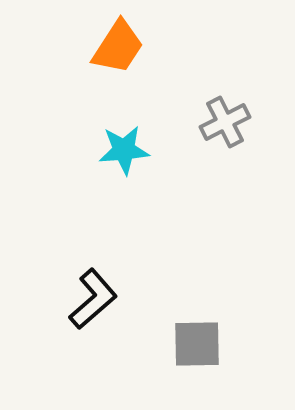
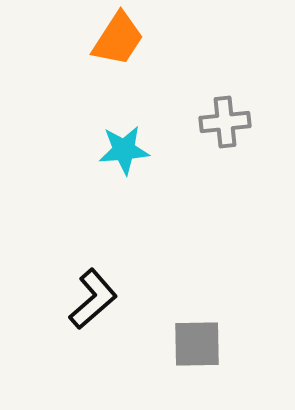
orange trapezoid: moved 8 px up
gray cross: rotated 21 degrees clockwise
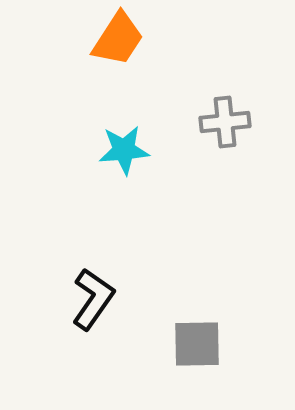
black L-shape: rotated 14 degrees counterclockwise
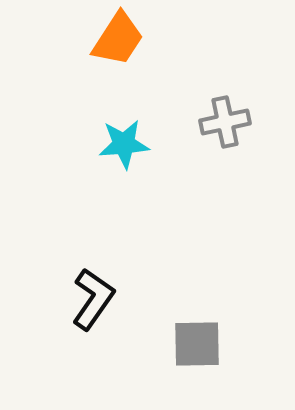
gray cross: rotated 6 degrees counterclockwise
cyan star: moved 6 px up
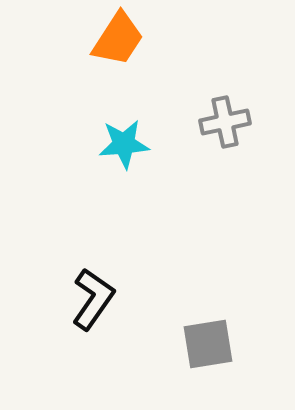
gray square: moved 11 px right; rotated 8 degrees counterclockwise
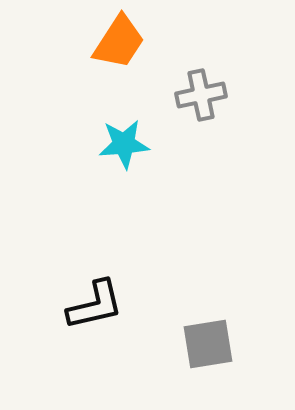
orange trapezoid: moved 1 px right, 3 px down
gray cross: moved 24 px left, 27 px up
black L-shape: moved 2 px right, 6 px down; rotated 42 degrees clockwise
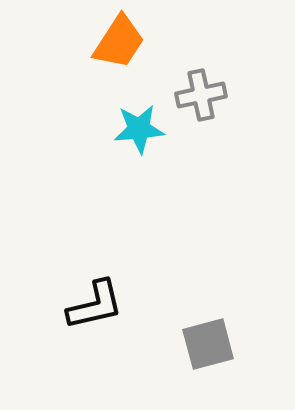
cyan star: moved 15 px right, 15 px up
gray square: rotated 6 degrees counterclockwise
